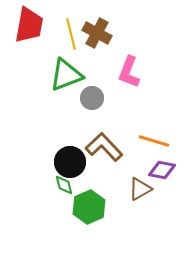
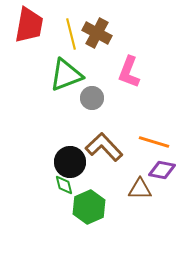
orange line: moved 1 px down
brown triangle: rotated 30 degrees clockwise
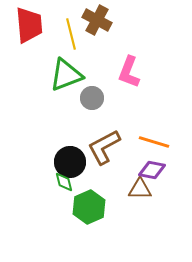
red trapezoid: rotated 15 degrees counterclockwise
brown cross: moved 13 px up
brown L-shape: rotated 75 degrees counterclockwise
purple diamond: moved 10 px left
green diamond: moved 3 px up
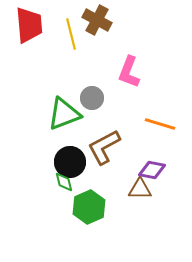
green triangle: moved 2 px left, 39 px down
orange line: moved 6 px right, 18 px up
